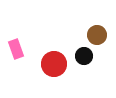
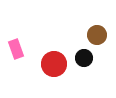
black circle: moved 2 px down
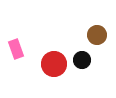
black circle: moved 2 px left, 2 px down
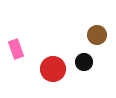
black circle: moved 2 px right, 2 px down
red circle: moved 1 px left, 5 px down
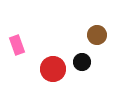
pink rectangle: moved 1 px right, 4 px up
black circle: moved 2 px left
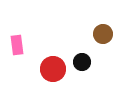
brown circle: moved 6 px right, 1 px up
pink rectangle: rotated 12 degrees clockwise
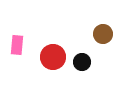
pink rectangle: rotated 12 degrees clockwise
red circle: moved 12 px up
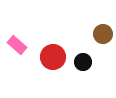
pink rectangle: rotated 54 degrees counterclockwise
black circle: moved 1 px right
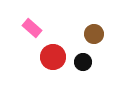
brown circle: moved 9 px left
pink rectangle: moved 15 px right, 17 px up
